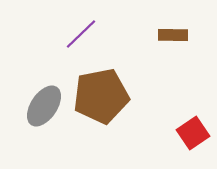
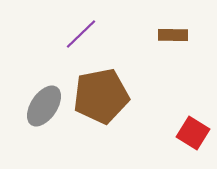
red square: rotated 24 degrees counterclockwise
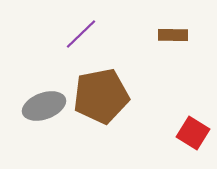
gray ellipse: rotated 36 degrees clockwise
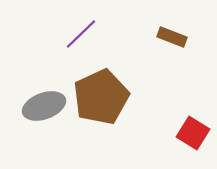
brown rectangle: moved 1 px left, 2 px down; rotated 20 degrees clockwise
brown pentagon: moved 1 px down; rotated 14 degrees counterclockwise
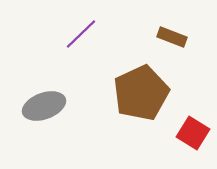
brown pentagon: moved 40 px right, 4 px up
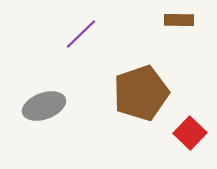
brown rectangle: moved 7 px right, 17 px up; rotated 20 degrees counterclockwise
brown pentagon: rotated 6 degrees clockwise
red square: moved 3 px left; rotated 12 degrees clockwise
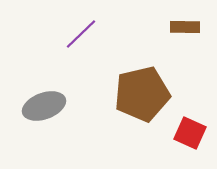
brown rectangle: moved 6 px right, 7 px down
brown pentagon: moved 1 px right, 1 px down; rotated 6 degrees clockwise
red square: rotated 20 degrees counterclockwise
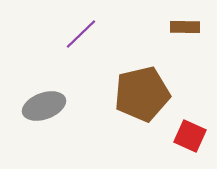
red square: moved 3 px down
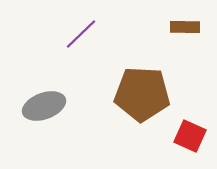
brown pentagon: rotated 16 degrees clockwise
